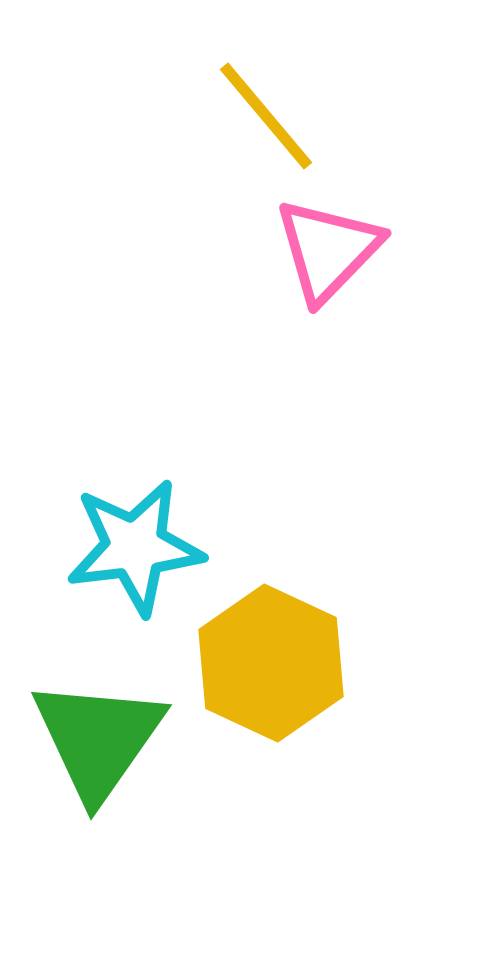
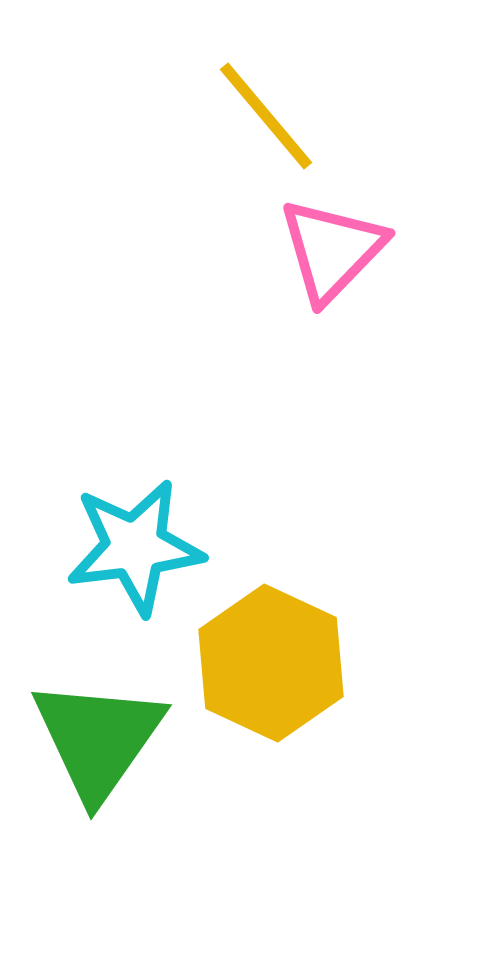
pink triangle: moved 4 px right
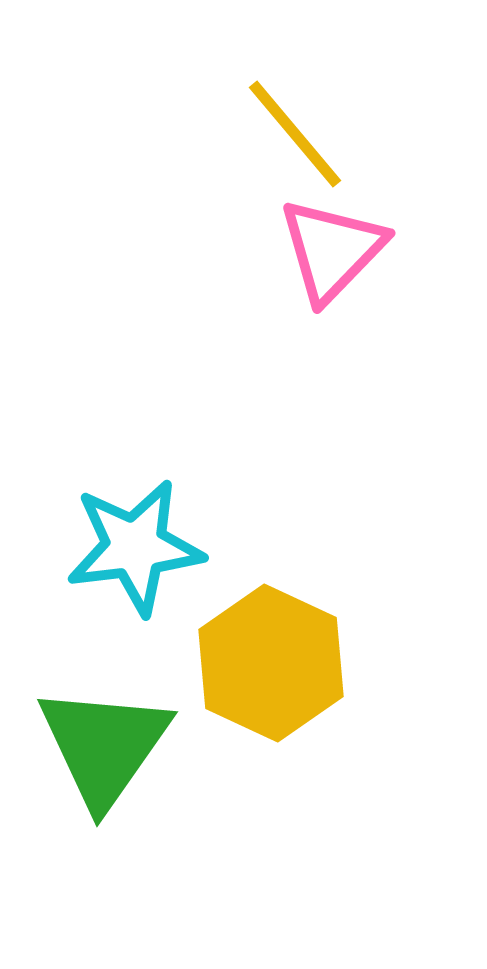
yellow line: moved 29 px right, 18 px down
green triangle: moved 6 px right, 7 px down
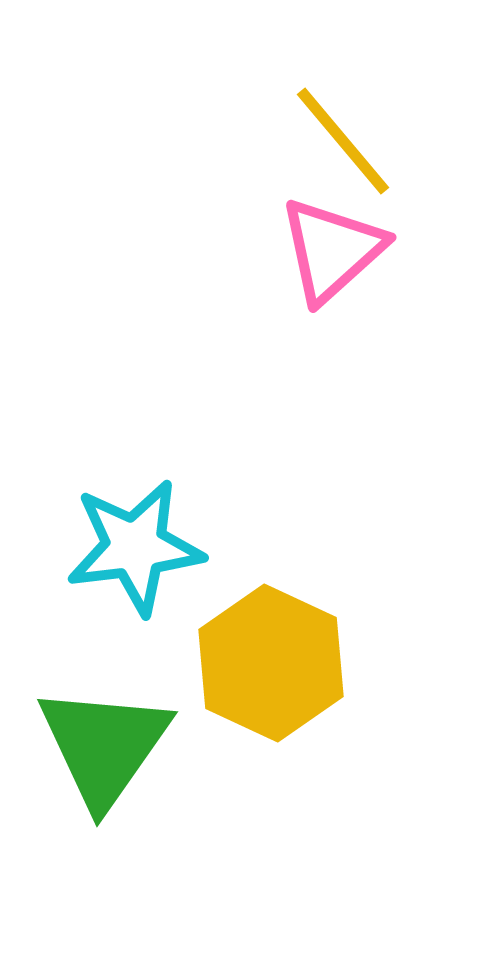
yellow line: moved 48 px right, 7 px down
pink triangle: rotated 4 degrees clockwise
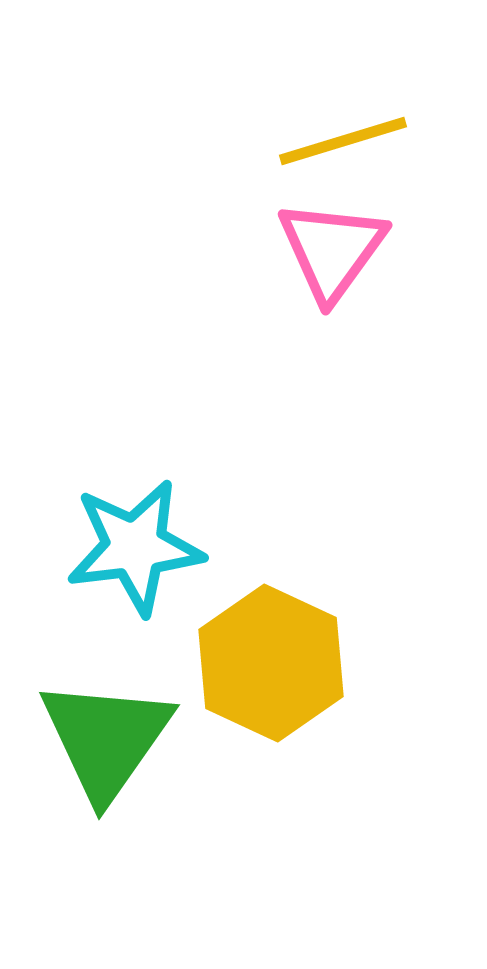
yellow line: rotated 67 degrees counterclockwise
pink triangle: rotated 12 degrees counterclockwise
green triangle: moved 2 px right, 7 px up
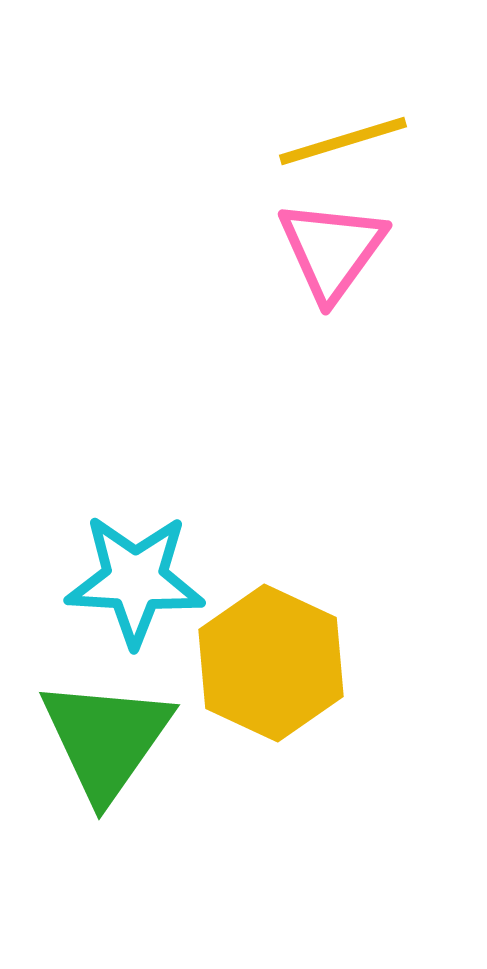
cyan star: moved 33 px down; rotated 10 degrees clockwise
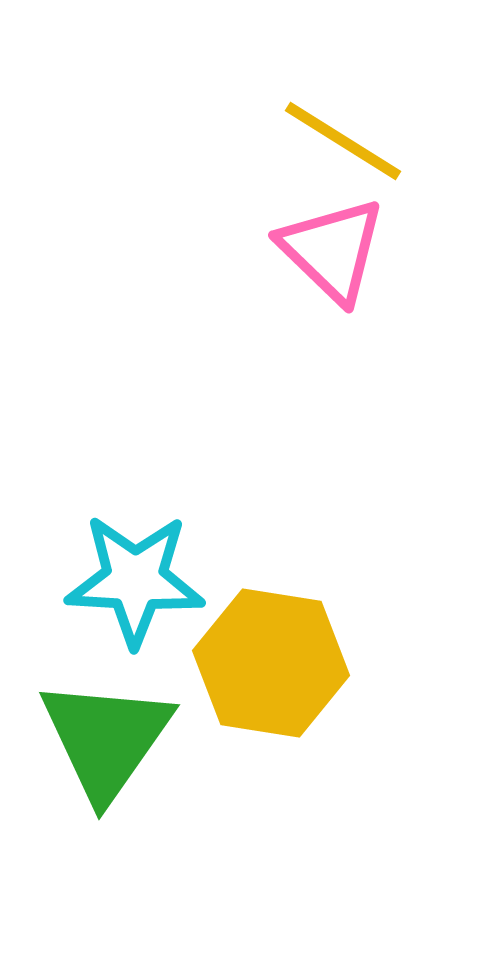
yellow line: rotated 49 degrees clockwise
pink triangle: rotated 22 degrees counterclockwise
yellow hexagon: rotated 16 degrees counterclockwise
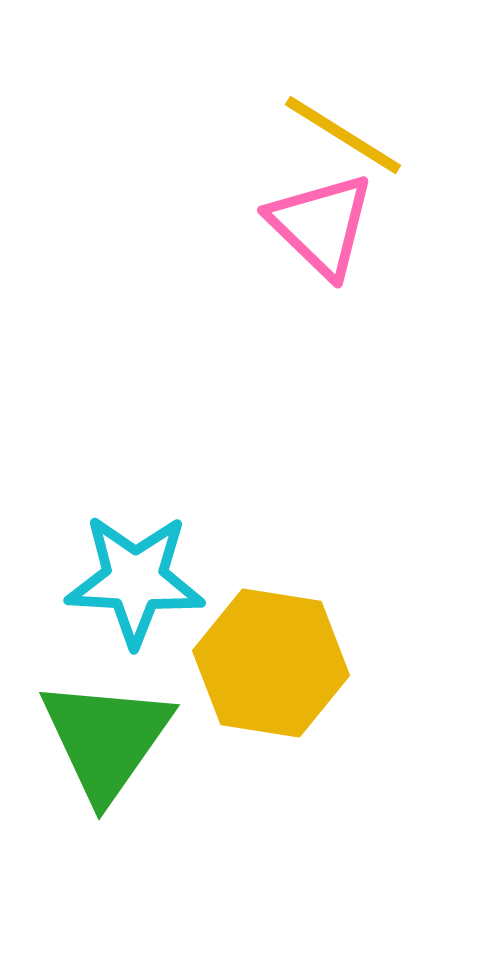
yellow line: moved 6 px up
pink triangle: moved 11 px left, 25 px up
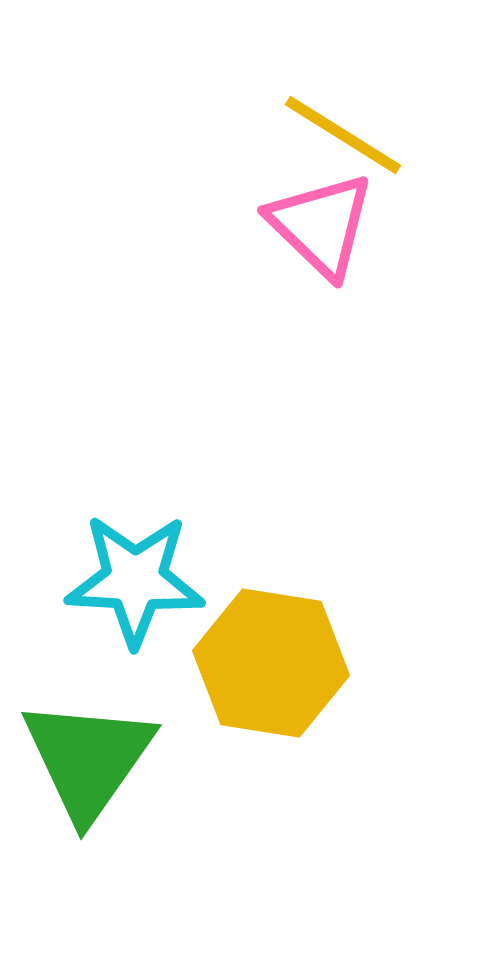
green triangle: moved 18 px left, 20 px down
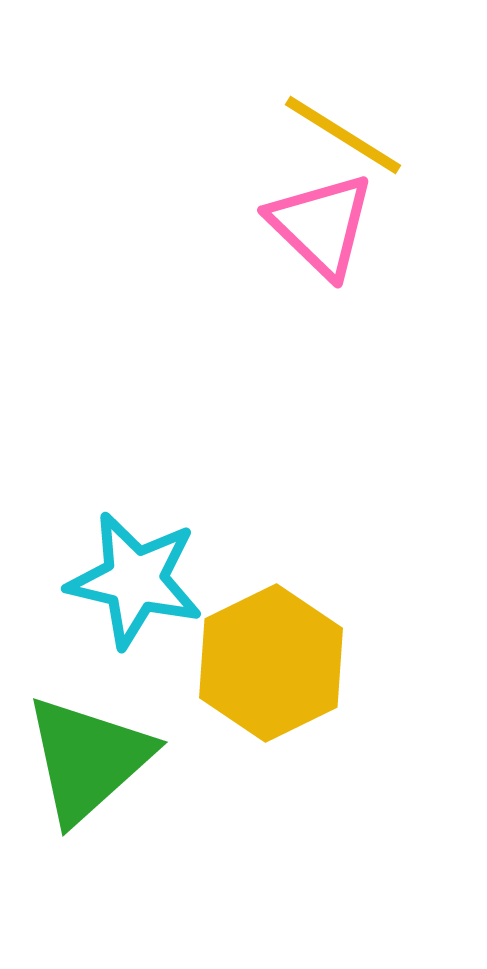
cyan star: rotated 10 degrees clockwise
yellow hexagon: rotated 25 degrees clockwise
green triangle: rotated 13 degrees clockwise
